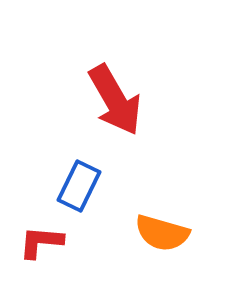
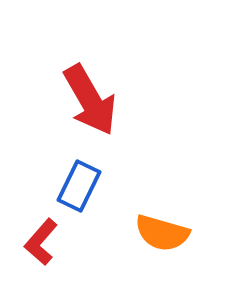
red arrow: moved 25 px left
red L-shape: rotated 54 degrees counterclockwise
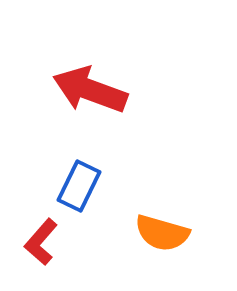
red arrow: moved 10 px up; rotated 140 degrees clockwise
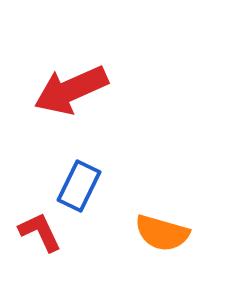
red arrow: moved 19 px left; rotated 44 degrees counterclockwise
red L-shape: moved 1 px left, 10 px up; rotated 114 degrees clockwise
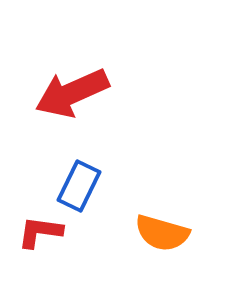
red arrow: moved 1 px right, 3 px down
red L-shape: rotated 57 degrees counterclockwise
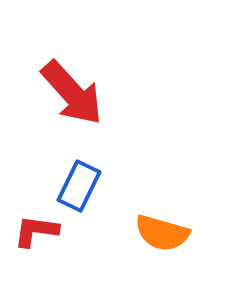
red arrow: rotated 108 degrees counterclockwise
red L-shape: moved 4 px left, 1 px up
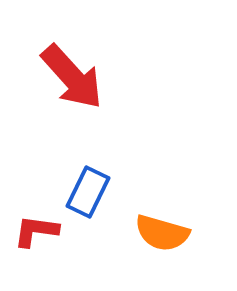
red arrow: moved 16 px up
blue rectangle: moved 9 px right, 6 px down
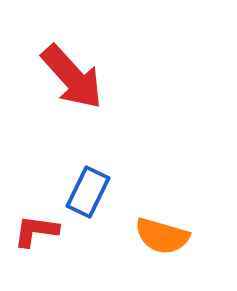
orange semicircle: moved 3 px down
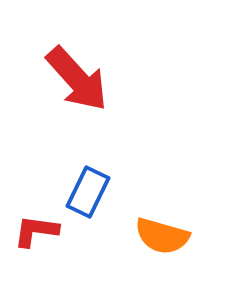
red arrow: moved 5 px right, 2 px down
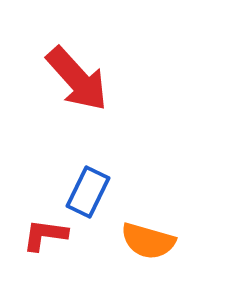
red L-shape: moved 9 px right, 4 px down
orange semicircle: moved 14 px left, 5 px down
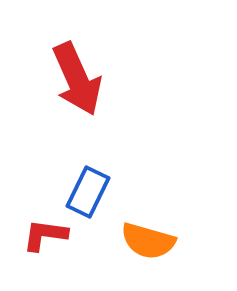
red arrow: rotated 18 degrees clockwise
